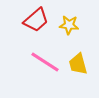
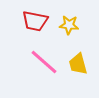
red trapezoid: moved 1 px left, 1 px down; rotated 52 degrees clockwise
pink line: moved 1 px left; rotated 8 degrees clockwise
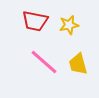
yellow star: rotated 18 degrees counterclockwise
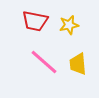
yellow trapezoid: rotated 10 degrees clockwise
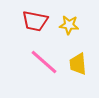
yellow star: rotated 18 degrees clockwise
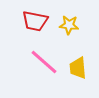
yellow trapezoid: moved 4 px down
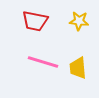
yellow star: moved 10 px right, 4 px up
pink line: moved 1 px left; rotated 24 degrees counterclockwise
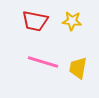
yellow star: moved 7 px left
yellow trapezoid: rotated 15 degrees clockwise
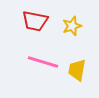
yellow star: moved 5 px down; rotated 24 degrees counterclockwise
yellow trapezoid: moved 1 px left, 2 px down
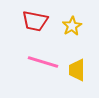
yellow star: rotated 12 degrees counterclockwise
yellow trapezoid: rotated 10 degrees counterclockwise
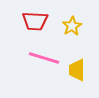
red trapezoid: rotated 8 degrees counterclockwise
pink line: moved 1 px right, 4 px up
